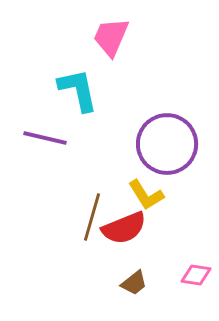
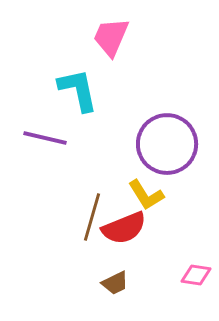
brown trapezoid: moved 19 px left; rotated 12 degrees clockwise
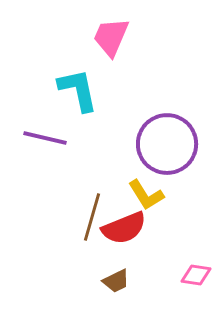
brown trapezoid: moved 1 px right, 2 px up
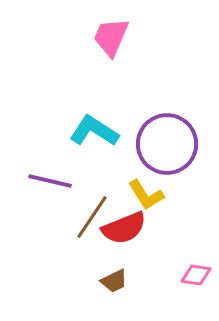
cyan L-shape: moved 16 px right, 41 px down; rotated 45 degrees counterclockwise
purple line: moved 5 px right, 43 px down
brown line: rotated 18 degrees clockwise
brown trapezoid: moved 2 px left
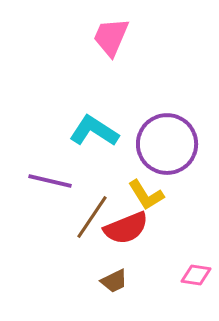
red semicircle: moved 2 px right
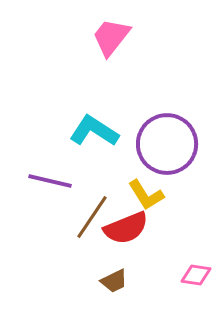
pink trapezoid: rotated 15 degrees clockwise
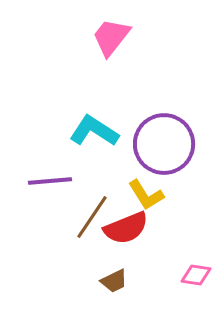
purple circle: moved 3 px left
purple line: rotated 18 degrees counterclockwise
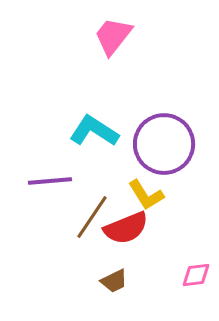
pink trapezoid: moved 2 px right, 1 px up
pink diamond: rotated 16 degrees counterclockwise
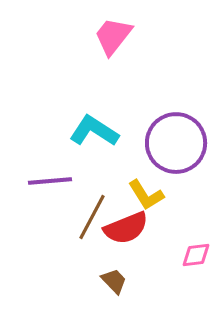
purple circle: moved 12 px right, 1 px up
brown line: rotated 6 degrees counterclockwise
pink diamond: moved 20 px up
brown trapezoid: rotated 108 degrees counterclockwise
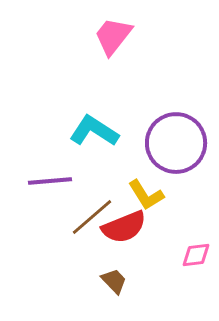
brown line: rotated 21 degrees clockwise
red semicircle: moved 2 px left, 1 px up
